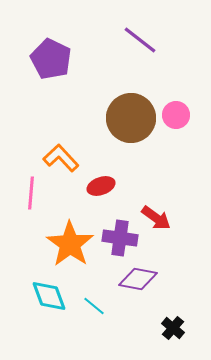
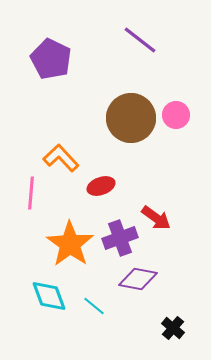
purple cross: rotated 28 degrees counterclockwise
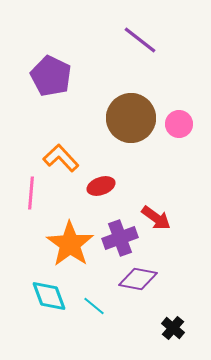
purple pentagon: moved 17 px down
pink circle: moved 3 px right, 9 px down
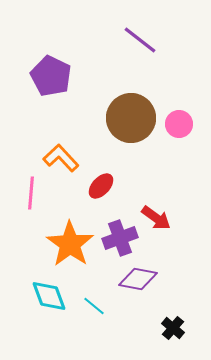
red ellipse: rotated 28 degrees counterclockwise
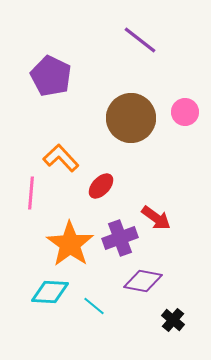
pink circle: moved 6 px right, 12 px up
purple diamond: moved 5 px right, 2 px down
cyan diamond: moved 1 px right, 4 px up; rotated 66 degrees counterclockwise
black cross: moved 8 px up
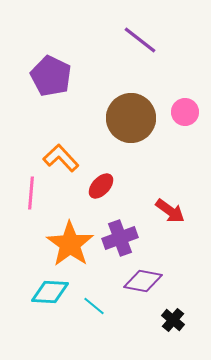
red arrow: moved 14 px right, 7 px up
